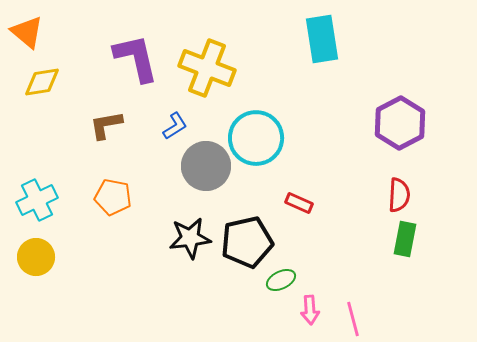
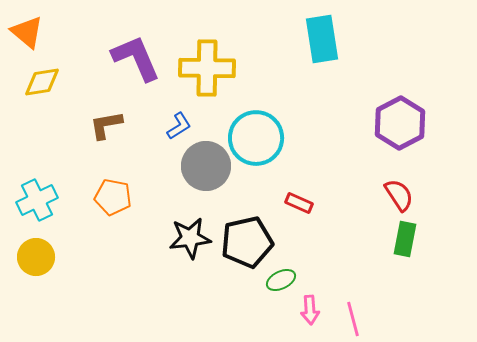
purple L-shape: rotated 10 degrees counterclockwise
yellow cross: rotated 20 degrees counterclockwise
blue L-shape: moved 4 px right
red semicircle: rotated 36 degrees counterclockwise
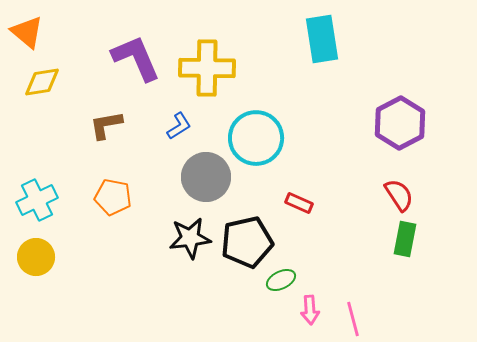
gray circle: moved 11 px down
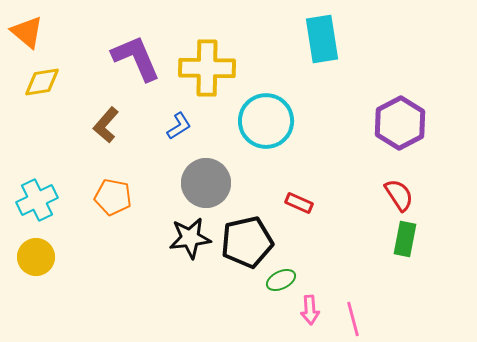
brown L-shape: rotated 39 degrees counterclockwise
cyan circle: moved 10 px right, 17 px up
gray circle: moved 6 px down
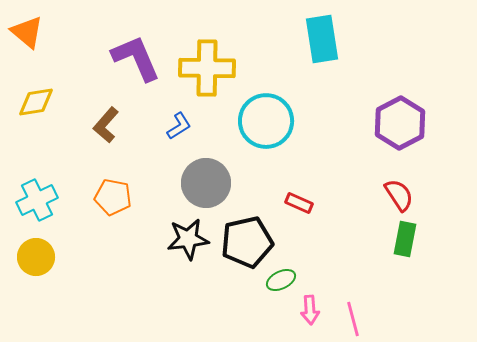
yellow diamond: moved 6 px left, 20 px down
black star: moved 2 px left, 1 px down
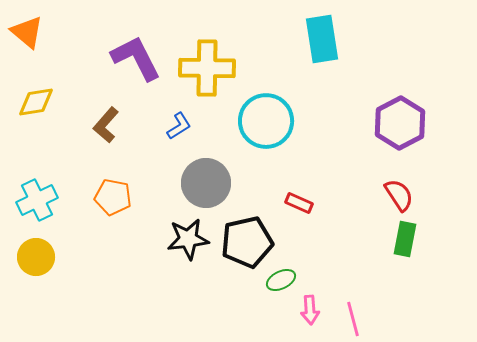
purple L-shape: rotated 4 degrees counterclockwise
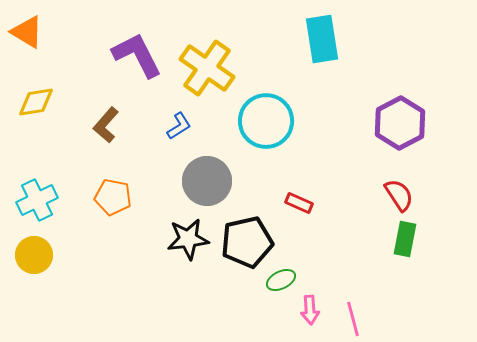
orange triangle: rotated 9 degrees counterclockwise
purple L-shape: moved 1 px right, 3 px up
yellow cross: rotated 34 degrees clockwise
gray circle: moved 1 px right, 2 px up
yellow circle: moved 2 px left, 2 px up
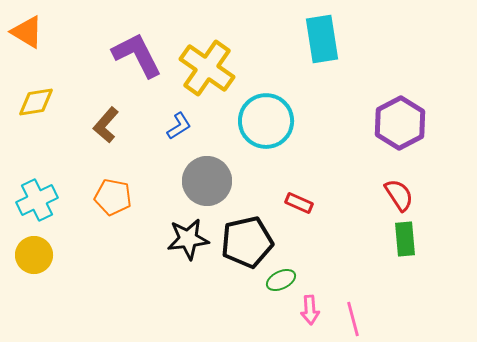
green rectangle: rotated 16 degrees counterclockwise
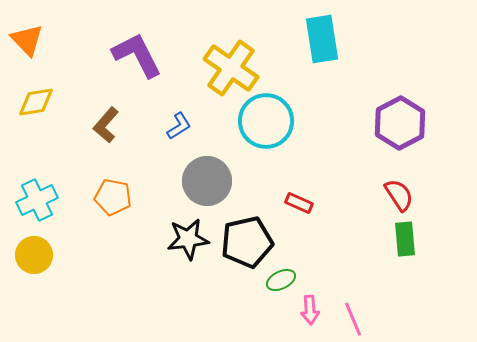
orange triangle: moved 8 px down; rotated 15 degrees clockwise
yellow cross: moved 24 px right
pink line: rotated 8 degrees counterclockwise
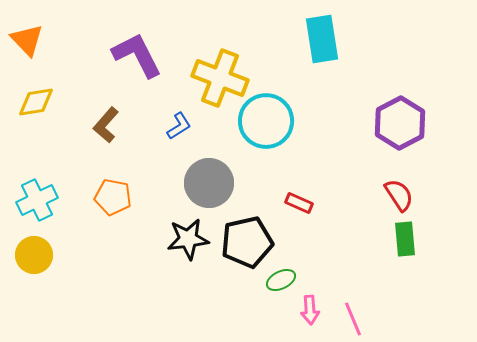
yellow cross: moved 11 px left, 10 px down; rotated 14 degrees counterclockwise
gray circle: moved 2 px right, 2 px down
